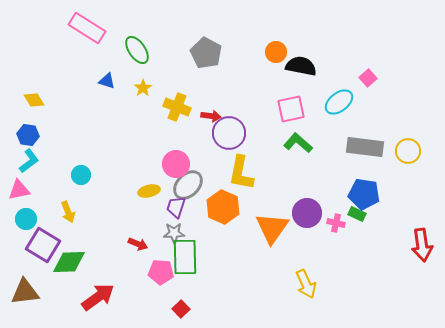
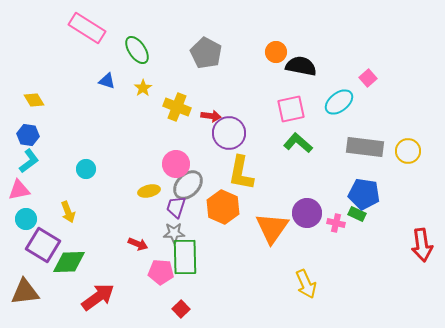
cyan circle at (81, 175): moved 5 px right, 6 px up
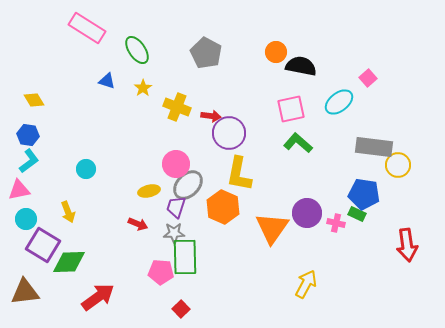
gray rectangle at (365, 147): moved 9 px right
yellow circle at (408, 151): moved 10 px left, 14 px down
yellow L-shape at (241, 173): moved 2 px left, 1 px down
red arrow at (138, 244): moved 20 px up
red arrow at (422, 245): moved 15 px left
yellow arrow at (306, 284): rotated 128 degrees counterclockwise
